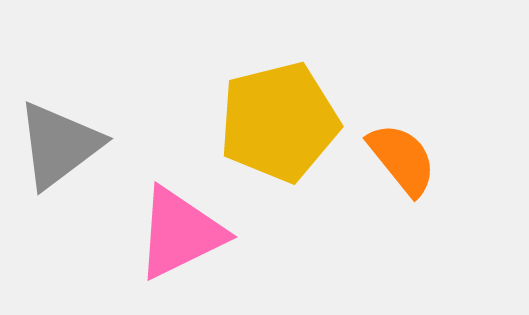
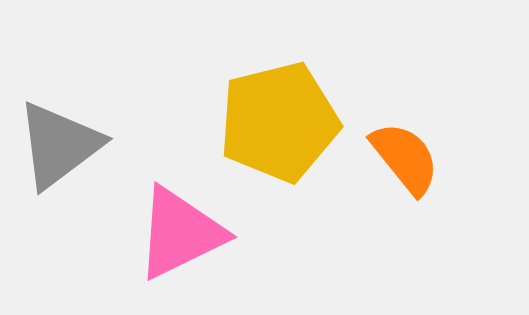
orange semicircle: moved 3 px right, 1 px up
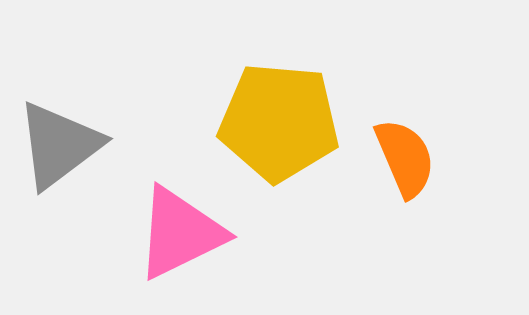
yellow pentagon: rotated 19 degrees clockwise
orange semicircle: rotated 16 degrees clockwise
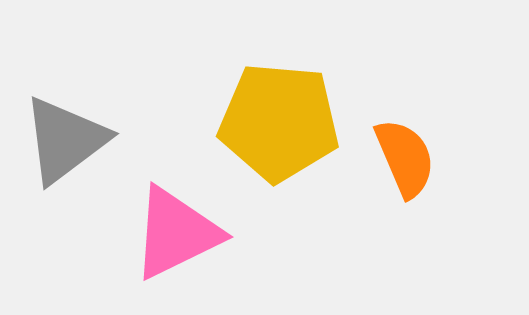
gray triangle: moved 6 px right, 5 px up
pink triangle: moved 4 px left
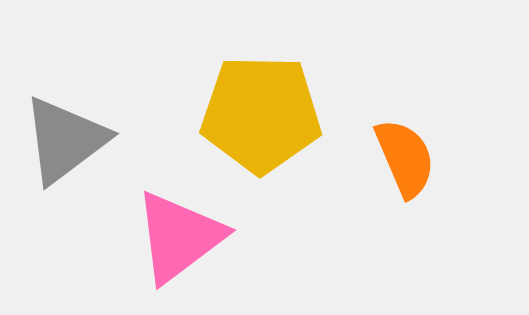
yellow pentagon: moved 18 px left, 8 px up; rotated 4 degrees counterclockwise
pink triangle: moved 3 px right, 4 px down; rotated 11 degrees counterclockwise
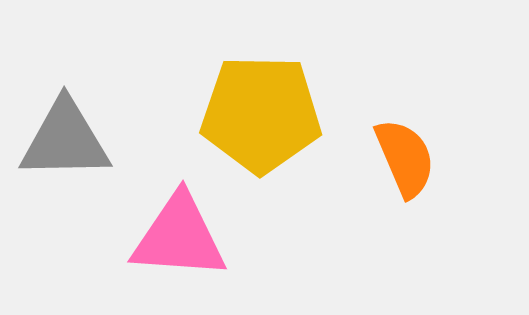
gray triangle: rotated 36 degrees clockwise
pink triangle: rotated 41 degrees clockwise
